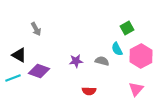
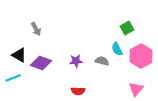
purple diamond: moved 2 px right, 8 px up
red semicircle: moved 11 px left
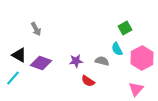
green square: moved 2 px left
pink hexagon: moved 1 px right, 2 px down
cyan line: rotated 28 degrees counterclockwise
red semicircle: moved 10 px right, 10 px up; rotated 32 degrees clockwise
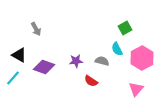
purple diamond: moved 3 px right, 4 px down
red semicircle: moved 3 px right
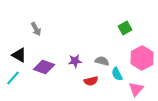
cyan semicircle: moved 25 px down
purple star: moved 1 px left
red semicircle: rotated 48 degrees counterclockwise
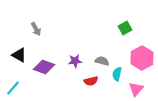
cyan semicircle: rotated 40 degrees clockwise
cyan line: moved 10 px down
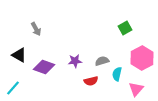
gray semicircle: rotated 32 degrees counterclockwise
